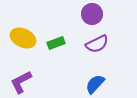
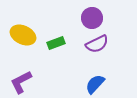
purple circle: moved 4 px down
yellow ellipse: moved 3 px up
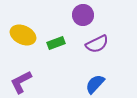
purple circle: moved 9 px left, 3 px up
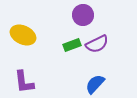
green rectangle: moved 16 px right, 2 px down
purple L-shape: moved 3 px right; rotated 70 degrees counterclockwise
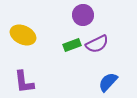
blue semicircle: moved 13 px right, 2 px up
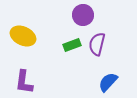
yellow ellipse: moved 1 px down
purple semicircle: rotated 130 degrees clockwise
purple L-shape: rotated 15 degrees clockwise
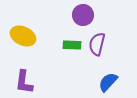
green rectangle: rotated 24 degrees clockwise
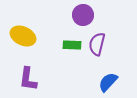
purple L-shape: moved 4 px right, 3 px up
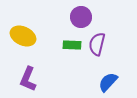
purple circle: moved 2 px left, 2 px down
purple L-shape: rotated 15 degrees clockwise
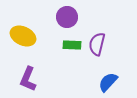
purple circle: moved 14 px left
